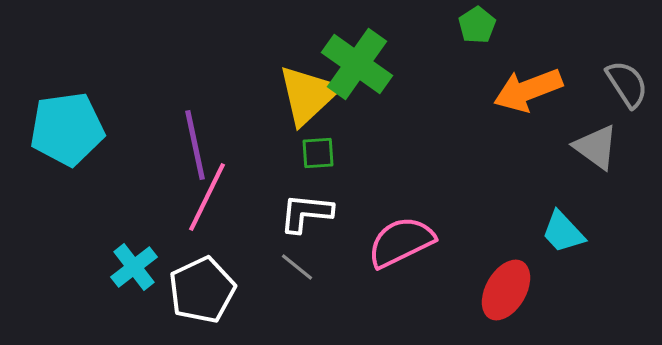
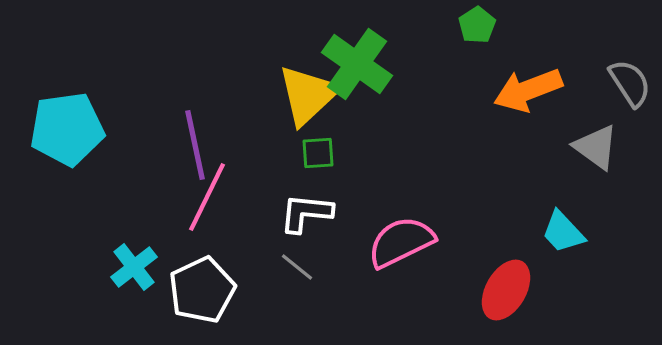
gray semicircle: moved 3 px right, 1 px up
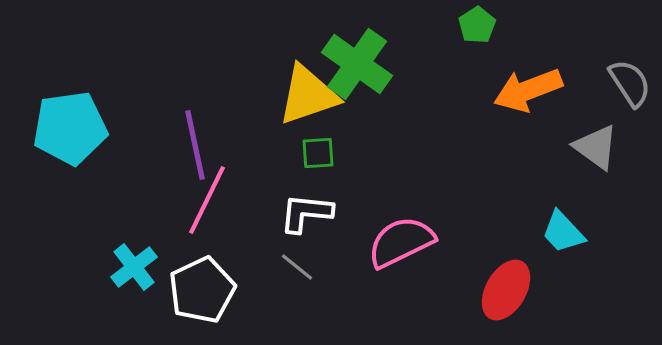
yellow triangle: rotated 24 degrees clockwise
cyan pentagon: moved 3 px right, 1 px up
pink line: moved 3 px down
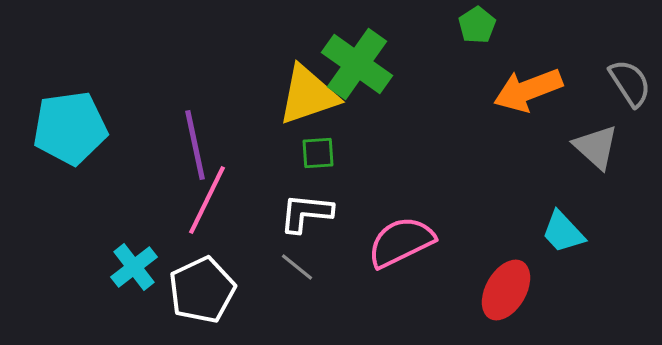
gray triangle: rotated 6 degrees clockwise
